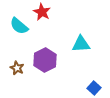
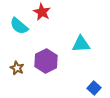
purple hexagon: moved 1 px right, 1 px down
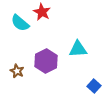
cyan semicircle: moved 1 px right, 3 px up
cyan triangle: moved 3 px left, 5 px down
brown star: moved 3 px down
blue square: moved 2 px up
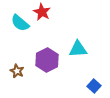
purple hexagon: moved 1 px right, 1 px up
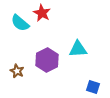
red star: moved 1 px down
blue square: moved 1 px left, 1 px down; rotated 24 degrees counterclockwise
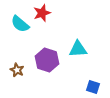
red star: rotated 24 degrees clockwise
cyan semicircle: moved 1 px down
purple hexagon: rotated 15 degrees counterclockwise
brown star: moved 1 px up
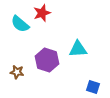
brown star: moved 2 px down; rotated 16 degrees counterclockwise
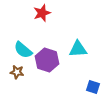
cyan semicircle: moved 3 px right, 26 px down
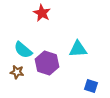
red star: rotated 24 degrees counterclockwise
purple hexagon: moved 3 px down
blue square: moved 2 px left, 1 px up
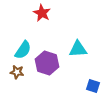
cyan semicircle: rotated 96 degrees counterclockwise
blue square: moved 2 px right
